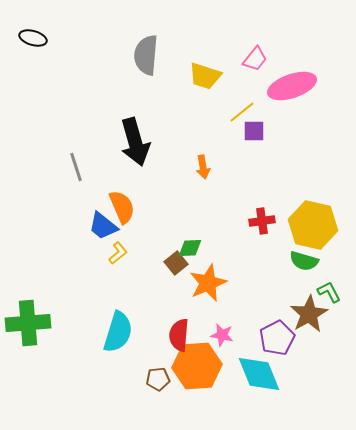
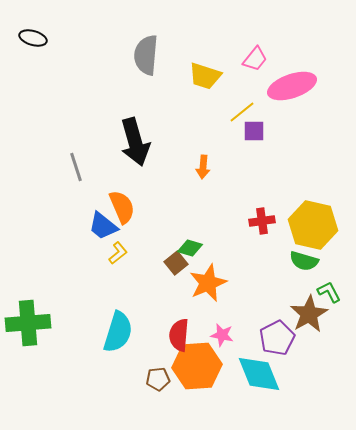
orange arrow: rotated 15 degrees clockwise
green diamond: rotated 20 degrees clockwise
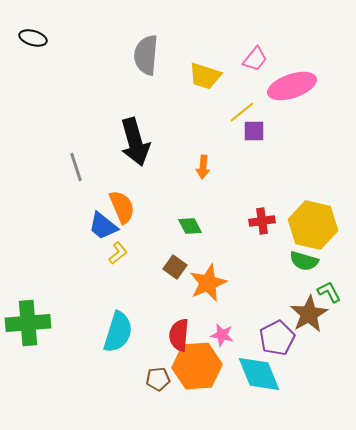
green diamond: moved 22 px up; rotated 45 degrees clockwise
brown square: moved 1 px left, 4 px down; rotated 15 degrees counterclockwise
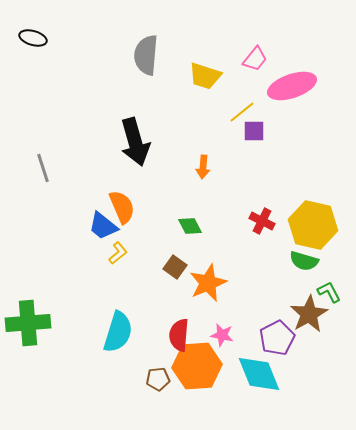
gray line: moved 33 px left, 1 px down
red cross: rotated 35 degrees clockwise
